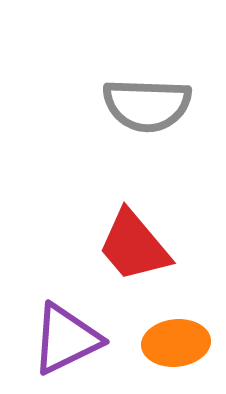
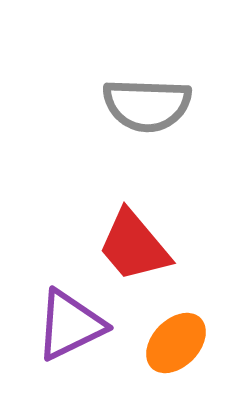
purple triangle: moved 4 px right, 14 px up
orange ellipse: rotated 40 degrees counterclockwise
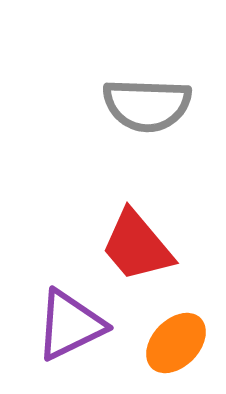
red trapezoid: moved 3 px right
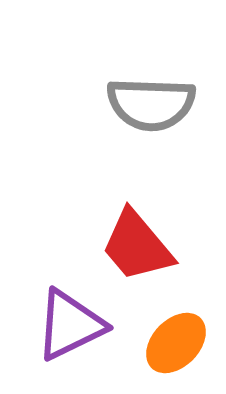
gray semicircle: moved 4 px right, 1 px up
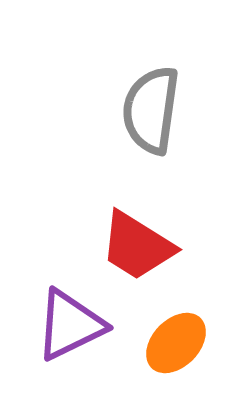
gray semicircle: moved 6 px down; rotated 96 degrees clockwise
red trapezoid: rotated 18 degrees counterclockwise
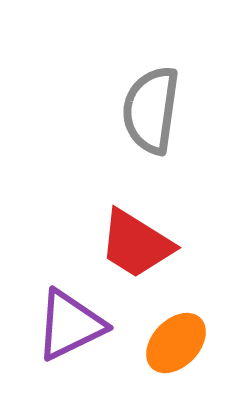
red trapezoid: moved 1 px left, 2 px up
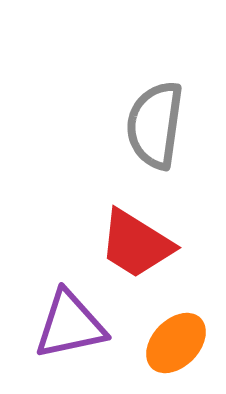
gray semicircle: moved 4 px right, 15 px down
purple triangle: rotated 14 degrees clockwise
